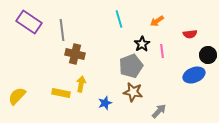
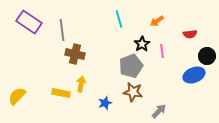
black circle: moved 1 px left, 1 px down
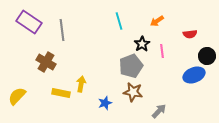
cyan line: moved 2 px down
brown cross: moved 29 px left, 8 px down; rotated 18 degrees clockwise
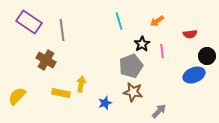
brown cross: moved 2 px up
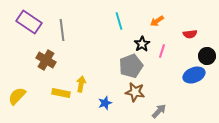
pink line: rotated 24 degrees clockwise
brown star: moved 2 px right
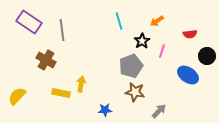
black star: moved 3 px up
blue ellipse: moved 6 px left; rotated 55 degrees clockwise
blue star: moved 7 px down; rotated 16 degrees clockwise
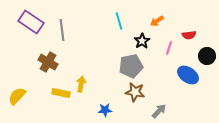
purple rectangle: moved 2 px right
red semicircle: moved 1 px left, 1 px down
pink line: moved 7 px right, 3 px up
brown cross: moved 2 px right, 2 px down
gray pentagon: rotated 10 degrees clockwise
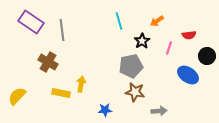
gray arrow: rotated 42 degrees clockwise
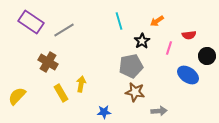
gray line: moved 2 px right; rotated 65 degrees clockwise
yellow rectangle: rotated 48 degrees clockwise
blue star: moved 1 px left, 2 px down
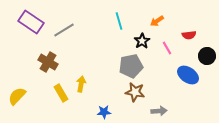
pink line: moved 2 px left; rotated 48 degrees counterclockwise
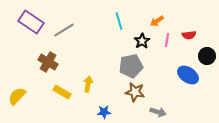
pink line: moved 8 px up; rotated 40 degrees clockwise
yellow arrow: moved 7 px right
yellow rectangle: moved 1 px right, 1 px up; rotated 30 degrees counterclockwise
gray arrow: moved 1 px left, 1 px down; rotated 21 degrees clockwise
